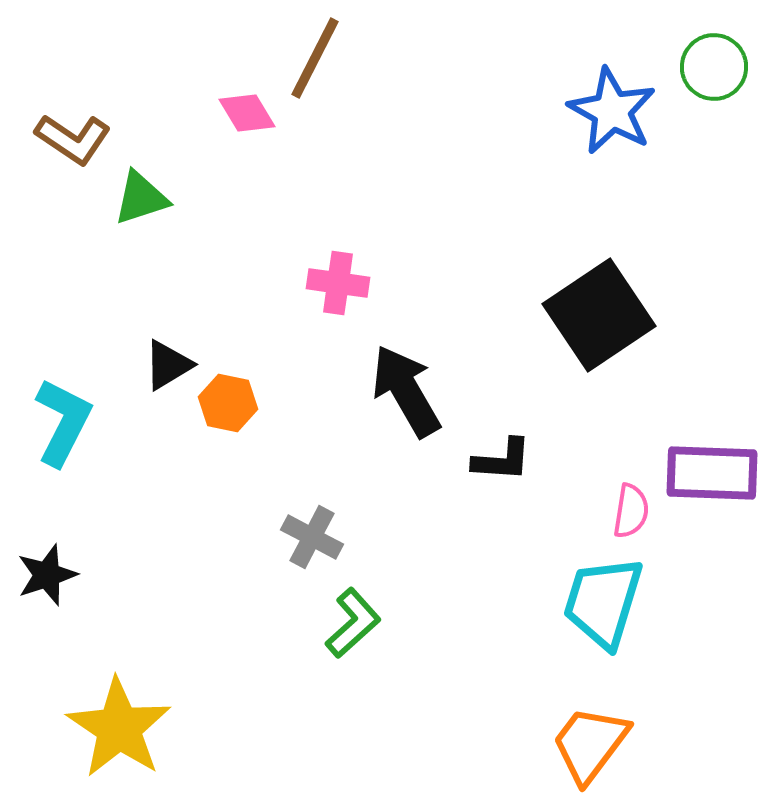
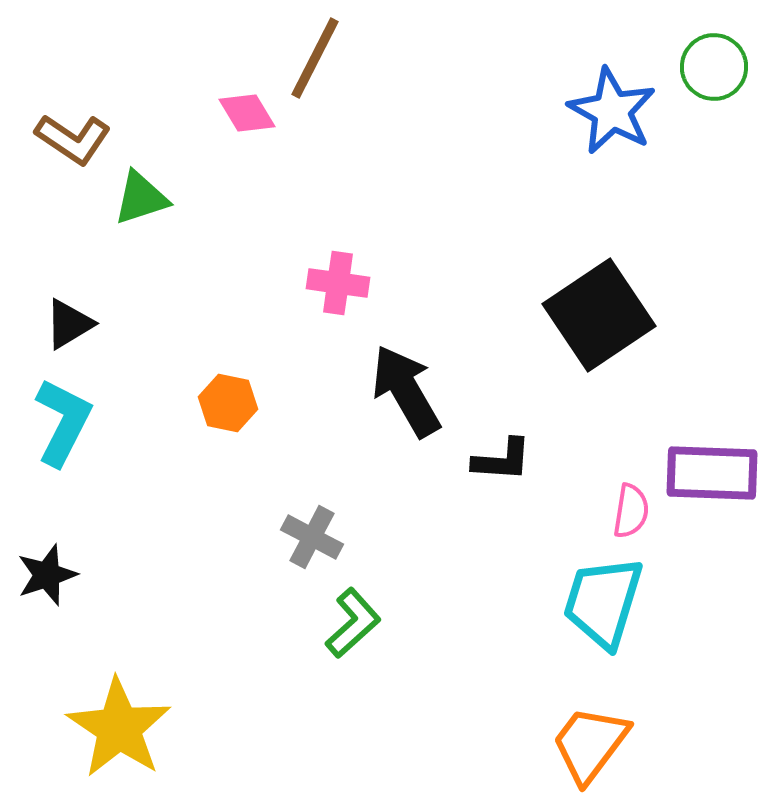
black triangle: moved 99 px left, 41 px up
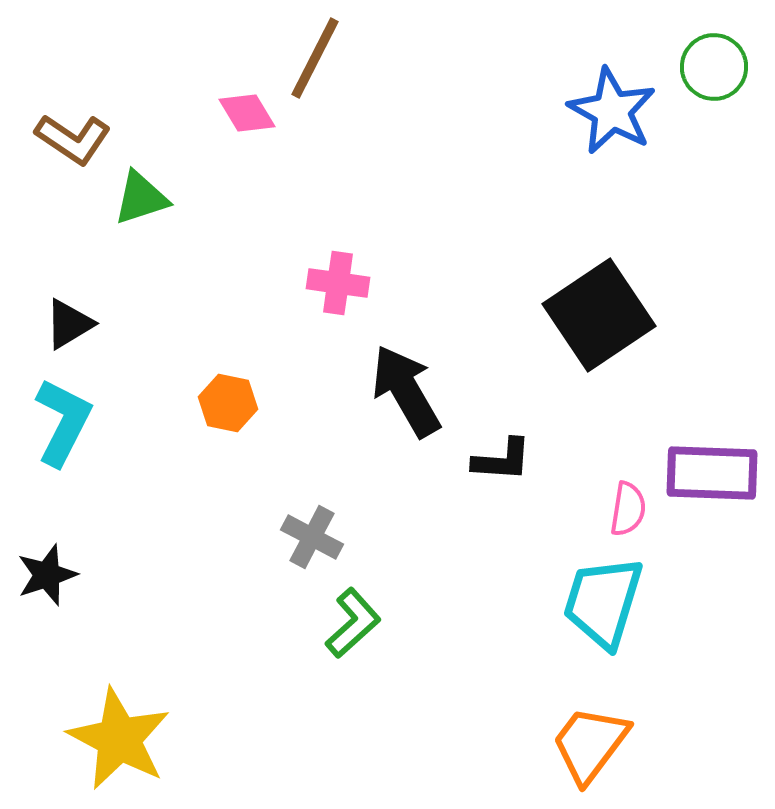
pink semicircle: moved 3 px left, 2 px up
yellow star: moved 11 px down; rotated 6 degrees counterclockwise
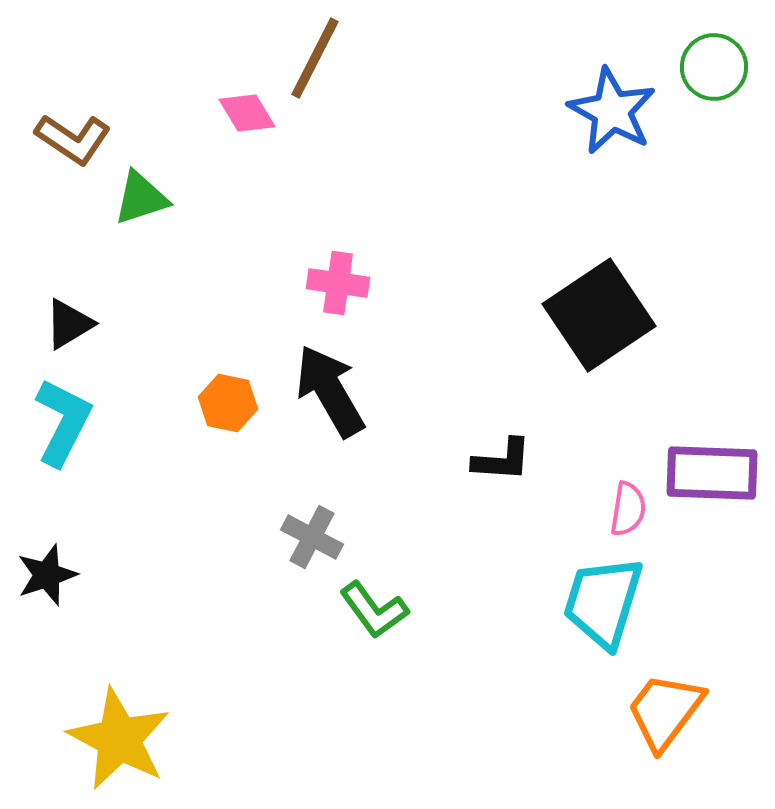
black arrow: moved 76 px left
green L-shape: moved 21 px right, 13 px up; rotated 96 degrees clockwise
orange trapezoid: moved 75 px right, 33 px up
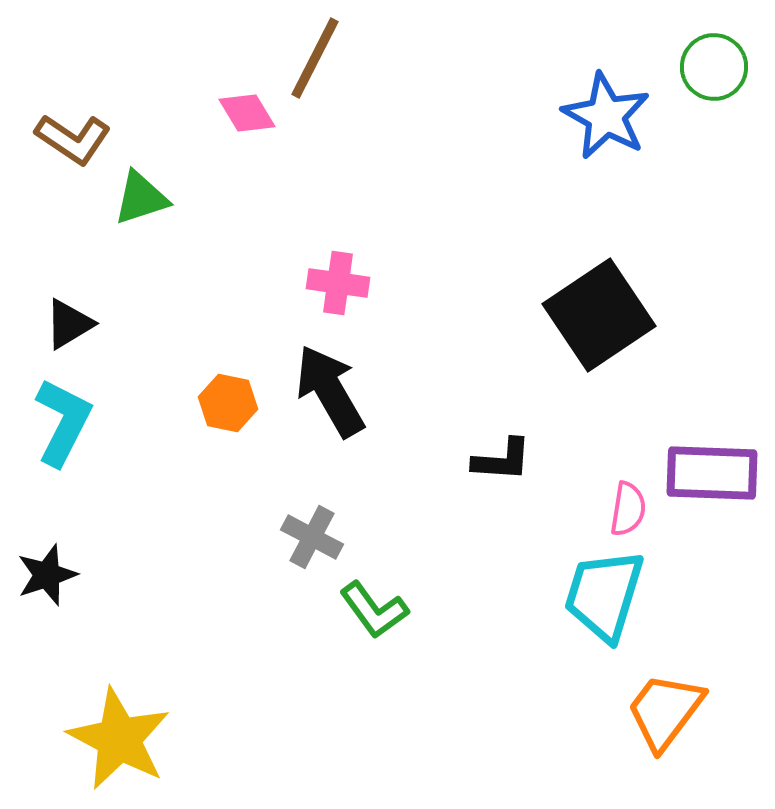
blue star: moved 6 px left, 5 px down
cyan trapezoid: moved 1 px right, 7 px up
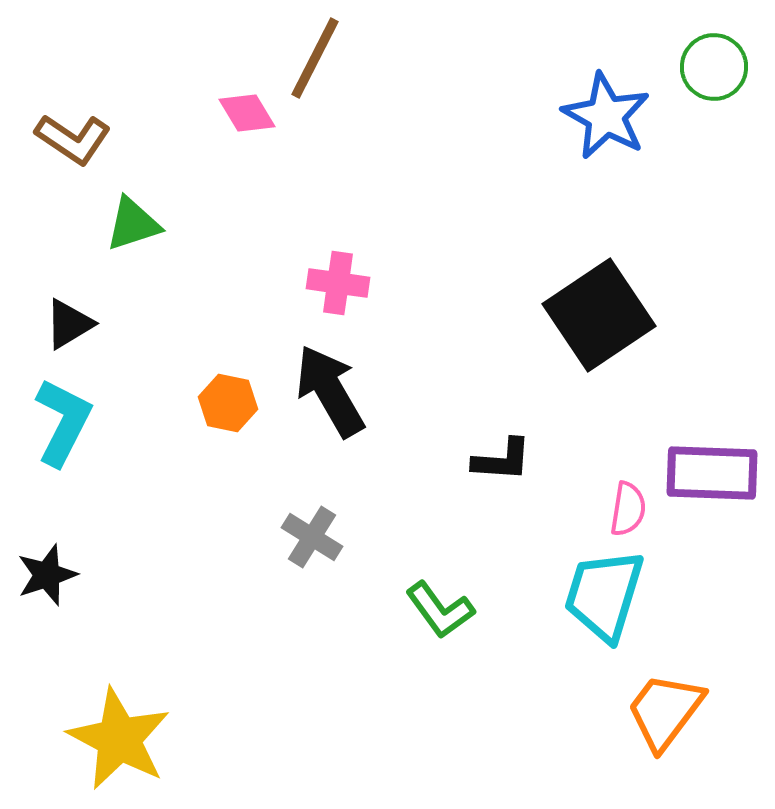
green triangle: moved 8 px left, 26 px down
gray cross: rotated 4 degrees clockwise
green L-shape: moved 66 px right
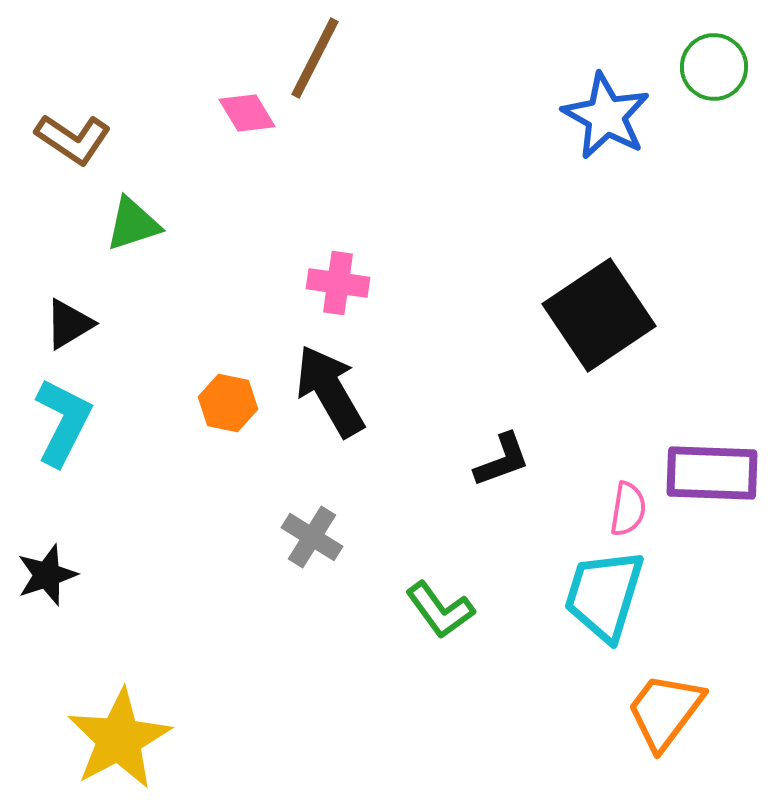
black L-shape: rotated 24 degrees counterclockwise
yellow star: rotated 16 degrees clockwise
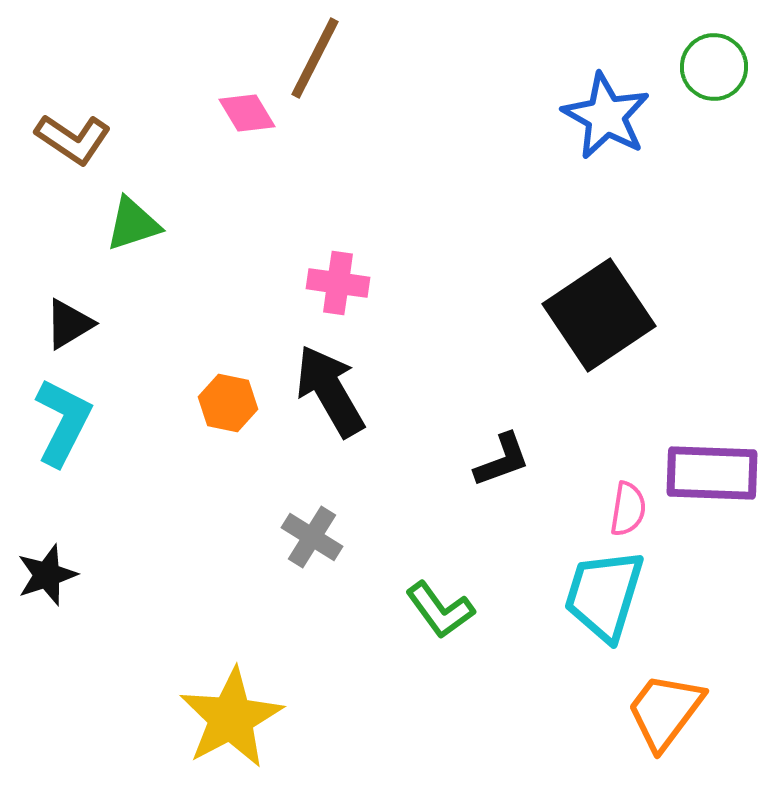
yellow star: moved 112 px right, 21 px up
